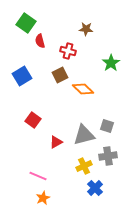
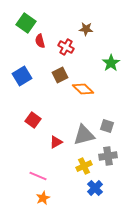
red cross: moved 2 px left, 4 px up; rotated 14 degrees clockwise
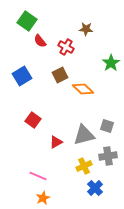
green square: moved 1 px right, 2 px up
red semicircle: rotated 24 degrees counterclockwise
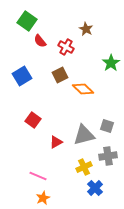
brown star: rotated 24 degrees clockwise
yellow cross: moved 1 px down
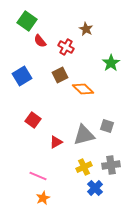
gray cross: moved 3 px right, 9 px down
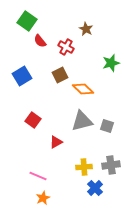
green star: rotated 18 degrees clockwise
gray triangle: moved 2 px left, 14 px up
yellow cross: rotated 21 degrees clockwise
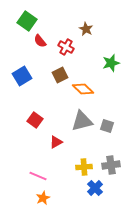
red square: moved 2 px right
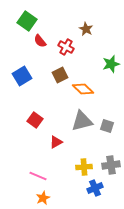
green star: moved 1 px down
blue cross: rotated 21 degrees clockwise
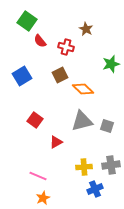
red cross: rotated 14 degrees counterclockwise
blue cross: moved 1 px down
